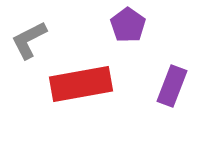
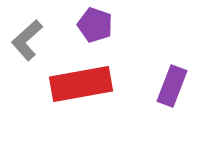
purple pentagon: moved 33 px left; rotated 16 degrees counterclockwise
gray L-shape: moved 2 px left; rotated 15 degrees counterclockwise
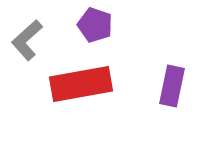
purple rectangle: rotated 9 degrees counterclockwise
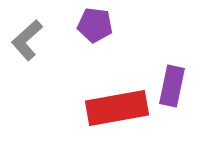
purple pentagon: rotated 12 degrees counterclockwise
red rectangle: moved 36 px right, 24 px down
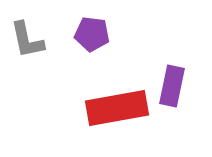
purple pentagon: moved 3 px left, 9 px down
gray L-shape: rotated 60 degrees counterclockwise
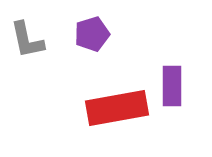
purple pentagon: rotated 24 degrees counterclockwise
purple rectangle: rotated 12 degrees counterclockwise
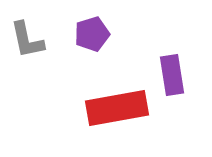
purple rectangle: moved 11 px up; rotated 9 degrees counterclockwise
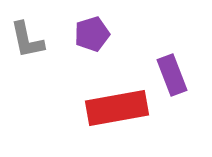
purple rectangle: rotated 12 degrees counterclockwise
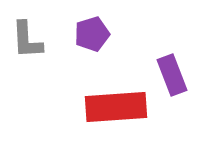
gray L-shape: rotated 9 degrees clockwise
red rectangle: moved 1 px left, 1 px up; rotated 6 degrees clockwise
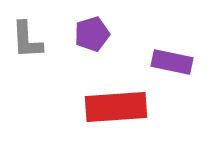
purple rectangle: moved 13 px up; rotated 57 degrees counterclockwise
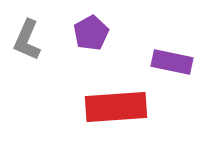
purple pentagon: moved 1 px left, 1 px up; rotated 12 degrees counterclockwise
gray L-shape: rotated 27 degrees clockwise
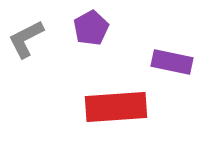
purple pentagon: moved 5 px up
gray L-shape: moved 1 px left, 1 px up; rotated 39 degrees clockwise
